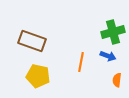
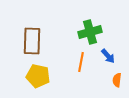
green cross: moved 23 px left
brown rectangle: rotated 72 degrees clockwise
blue arrow: rotated 28 degrees clockwise
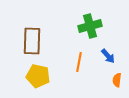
green cross: moved 6 px up
orange line: moved 2 px left
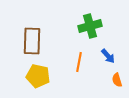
orange semicircle: rotated 24 degrees counterclockwise
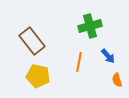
brown rectangle: rotated 40 degrees counterclockwise
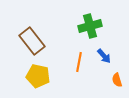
blue arrow: moved 4 px left
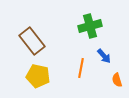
orange line: moved 2 px right, 6 px down
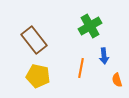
green cross: rotated 15 degrees counterclockwise
brown rectangle: moved 2 px right, 1 px up
blue arrow: rotated 35 degrees clockwise
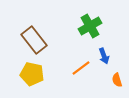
blue arrow: rotated 14 degrees counterclockwise
orange line: rotated 42 degrees clockwise
yellow pentagon: moved 6 px left, 2 px up
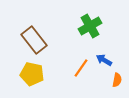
blue arrow: moved 4 px down; rotated 140 degrees clockwise
orange line: rotated 18 degrees counterclockwise
orange semicircle: rotated 152 degrees counterclockwise
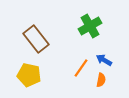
brown rectangle: moved 2 px right, 1 px up
yellow pentagon: moved 3 px left, 1 px down
orange semicircle: moved 16 px left
